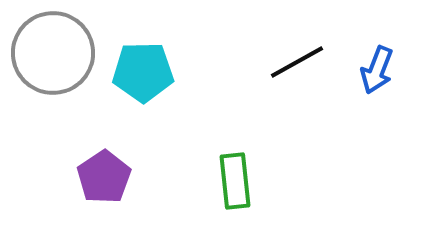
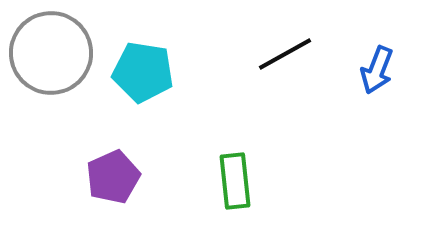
gray circle: moved 2 px left
black line: moved 12 px left, 8 px up
cyan pentagon: rotated 10 degrees clockwise
purple pentagon: moved 9 px right; rotated 10 degrees clockwise
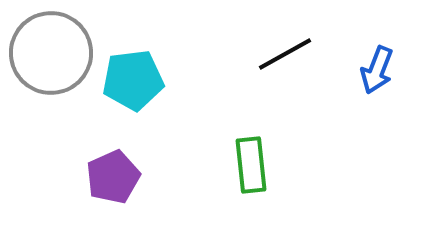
cyan pentagon: moved 10 px left, 8 px down; rotated 16 degrees counterclockwise
green rectangle: moved 16 px right, 16 px up
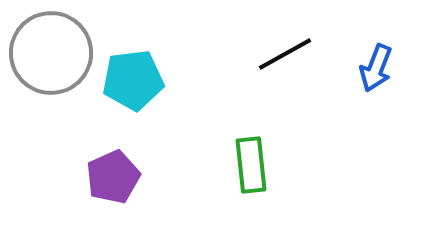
blue arrow: moved 1 px left, 2 px up
